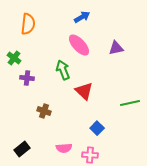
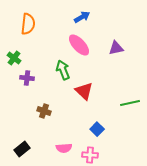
blue square: moved 1 px down
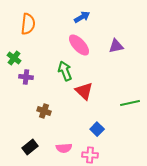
purple triangle: moved 2 px up
green arrow: moved 2 px right, 1 px down
purple cross: moved 1 px left, 1 px up
black rectangle: moved 8 px right, 2 px up
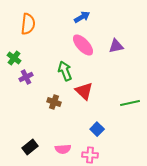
pink ellipse: moved 4 px right
purple cross: rotated 32 degrees counterclockwise
brown cross: moved 10 px right, 9 px up
pink semicircle: moved 1 px left, 1 px down
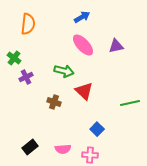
green arrow: moved 1 px left; rotated 126 degrees clockwise
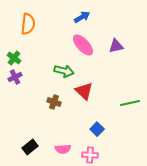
purple cross: moved 11 px left
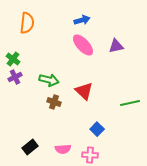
blue arrow: moved 3 px down; rotated 14 degrees clockwise
orange semicircle: moved 1 px left, 1 px up
green cross: moved 1 px left, 1 px down
green arrow: moved 15 px left, 9 px down
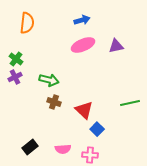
pink ellipse: rotated 70 degrees counterclockwise
green cross: moved 3 px right
red triangle: moved 19 px down
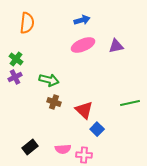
pink cross: moved 6 px left
